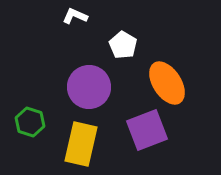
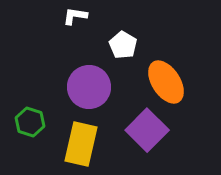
white L-shape: rotated 15 degrees counterclockwise
orange ellipse: moved 1 px left, 1 px up
purple square: rotated 24 degrees counterclockwise
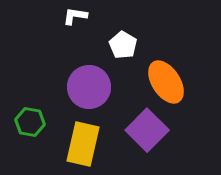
green hexagon: rotated 8 degrees counterclockwise
yellow rectangle: moved 2 px right
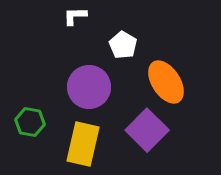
white L-shape: rotated 10 degrees counterclockwise
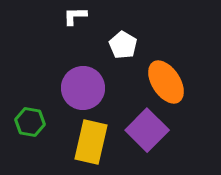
purple circle: moved 6 px left, 1 px down
yellow rectangle: moved 8 px right, 2 px up
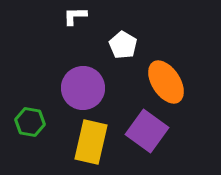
purple square: moved 1 px down; rotated 9 degrees counterclockwise
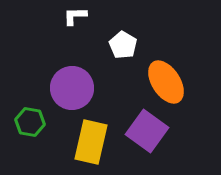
purple circle: moved 11 px left
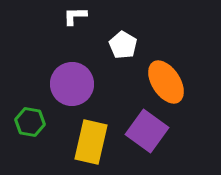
purple circle: moved 4 px up
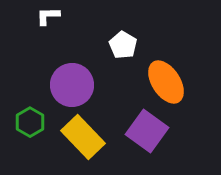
white L-shape: moved 27 px left
purple circle: moved 1 px down
green hexagon: rotated 20 degrees clockwise
yellow rectangle: moved 8 px left, 5 px up; rotated 57 degrees counterclockwise
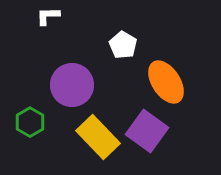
yellow rectangle: moved 15 px right
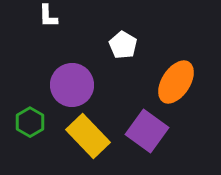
white L-shape: rotated 90 degrees counterclockwise
orange ellipse: moved 10 px right; rotated 66 degrees clockwise
yellow rectangle: moved 10 px left, 1 px up
